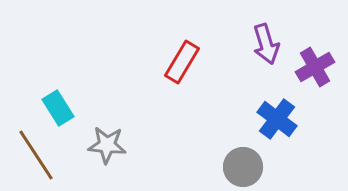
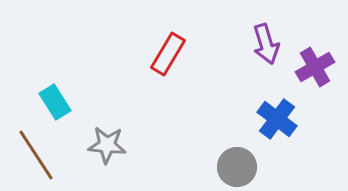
red rectangle: moved 14 px left, 8 px up
cyan rectangle: moved 3 px left, 6 px up
gray circle: moved 6 px left
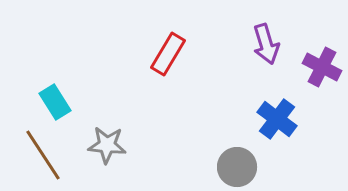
purple cross: moved 7 px right; rotated 33 degrees counterclockwise
brown line: moved 7 px right
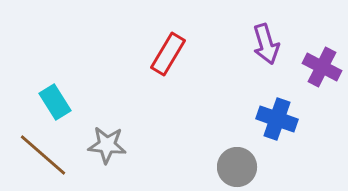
blue cross: rotated 18 degrees counterclockwise
brown line: rotated 16 degrees counterclockwise
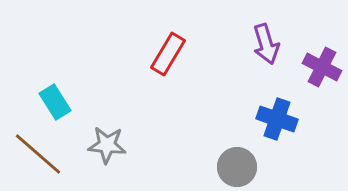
brown line: moved 5 px left, 1 px up
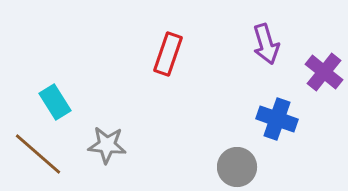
red rectangle: rotated 12 degrees counterclockwise
purple cross: moved 2 px right, 5 px down; rotated 12 degrees clockwise
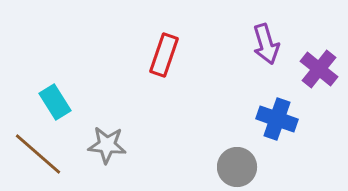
red rectangle: moved 4 px left, 1 px down
purple cross: moved 5 px left, 3 px up
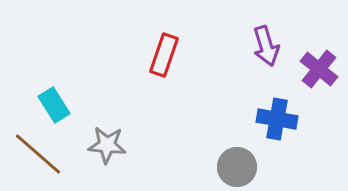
purple arrow: moved 2 px down
cyan rectangle: moved 1 px left, 3 px down
blue cross: rotated 9 degrees counterclockwise
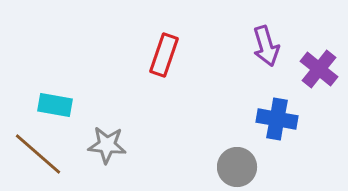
cyan rectangle: moved 1 px right; rotated 48 degrees counterclockwise
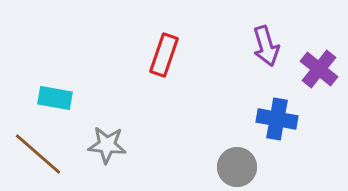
cyan rectangle: moved 7 px up
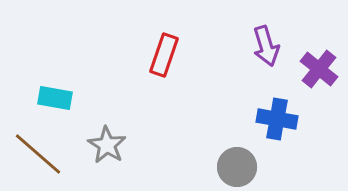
gray star: rotated 27 degrees clockwise
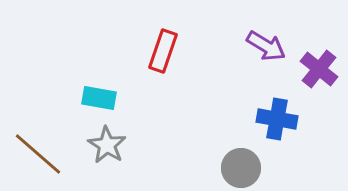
purple arrow: rotated 42 degrees counterclockwise
red rectangle: moved 1 px left, 4 px up
cyan rectangle: moved 44 px right
gray circle: moved 4 px right, 1 px down
